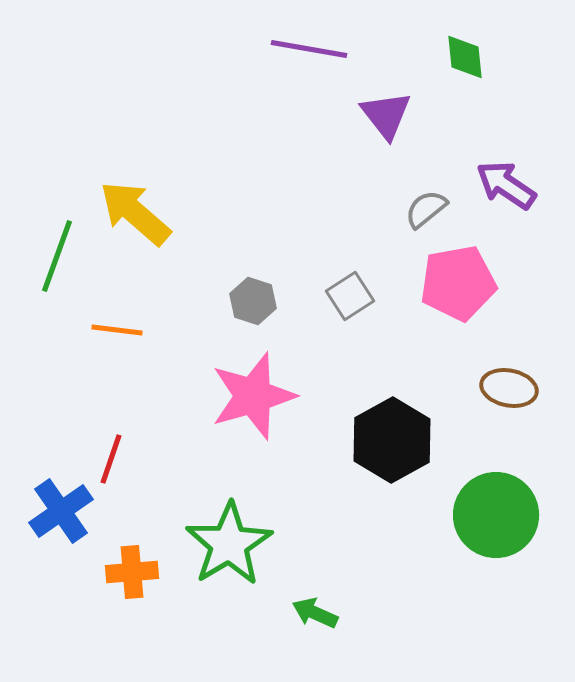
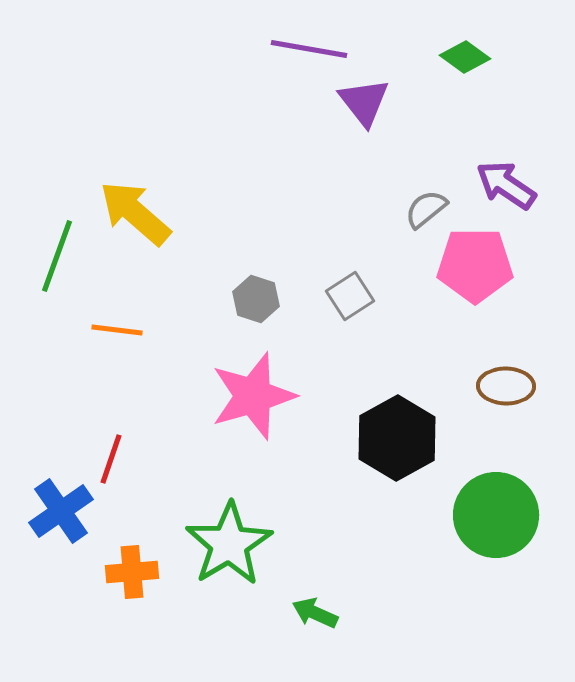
green diamond: rotated 48 degrees counterclockwise
purple triangle: moved 22 px left, 13 px up
pink pentagon: moved 17 px right, 18 px up; rotated 10 degrees clockwise
gray hexagon: moved 3 px right, 2 px up
brown ellipse: moved 3 px left, 2 px up; rotated 10 degrees counterclockwise
black hexagon: moved 5 px right, 2 px up
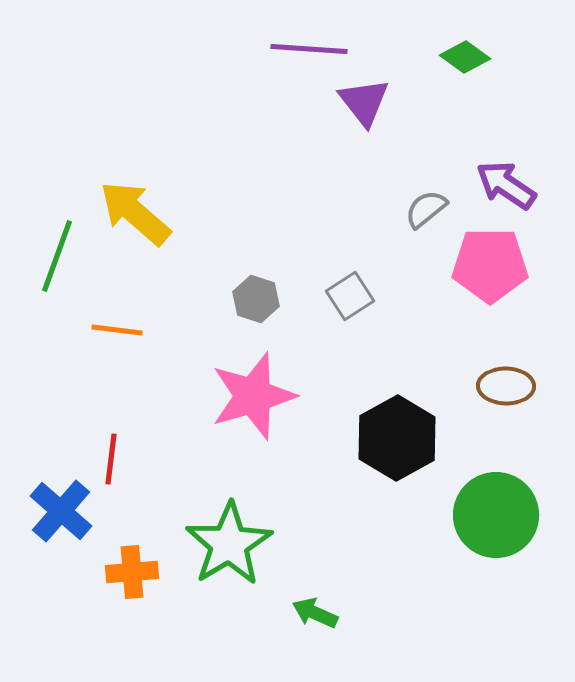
purple line: rotated 6 degrees counterclockwise
pink pentagon: moved 15 px right
red line: rotated 12 degrees counterclockwise
blue cross: rotated 14 degrees counterclockwise
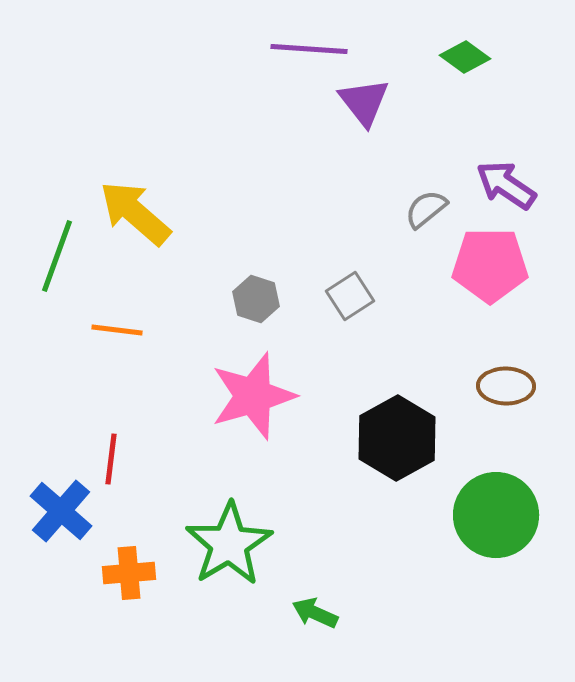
orange cross: moved 3 px left, 1 px down
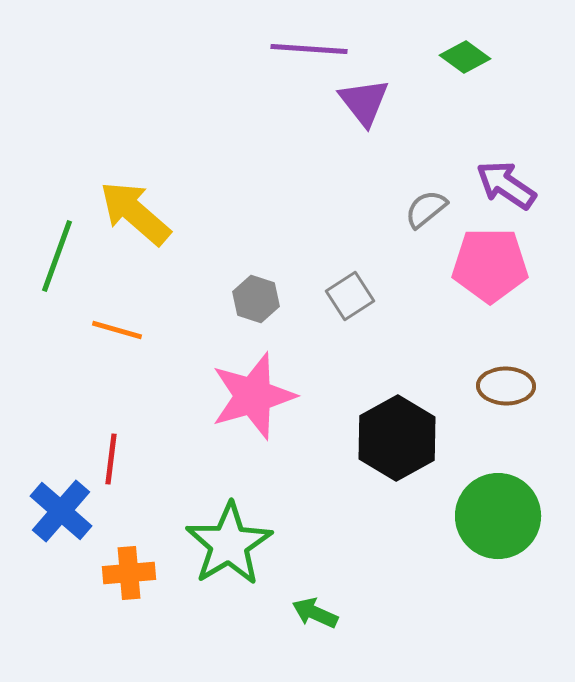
orange line: rotated 9 degrees clockwise
green circle: moved 2 px right, 1 px down
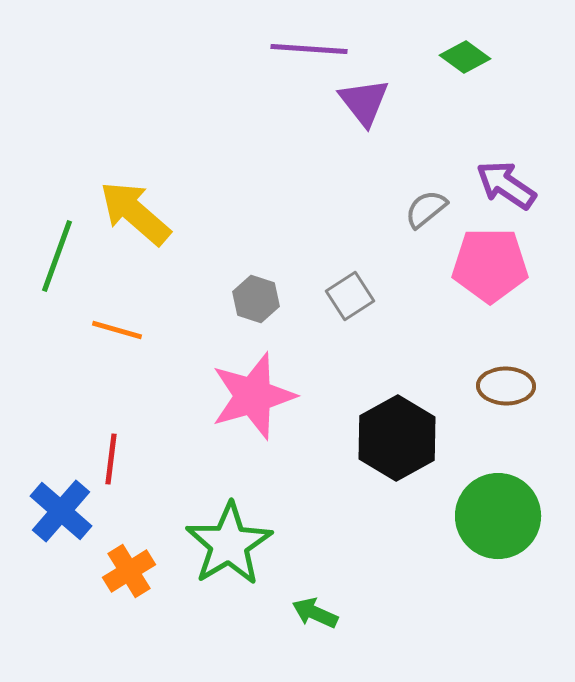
orange cross: moved 2 px up; rotated 27 degrees counterclockwise
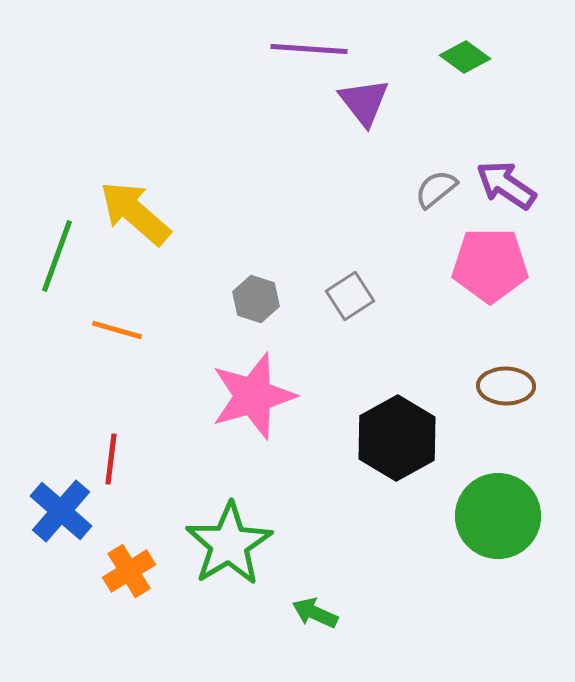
gray semicircle: moved 10 px right, 20 px up
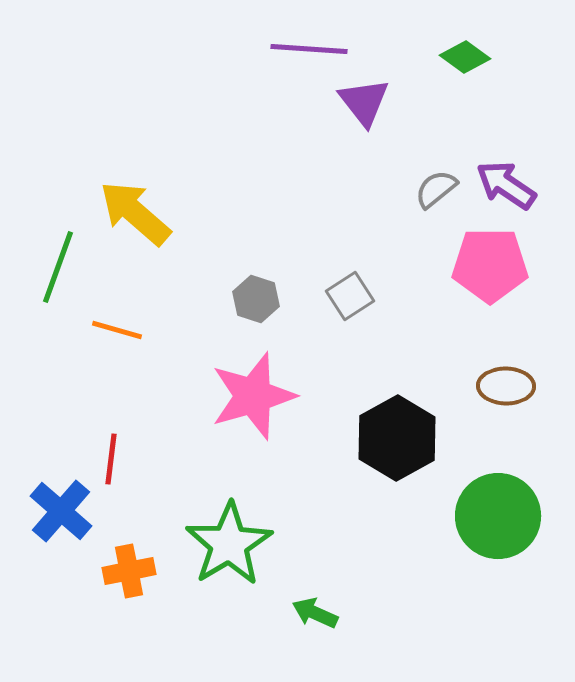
green line: moved 1 px right, 11 px down
orange cross: rotated 21 degrees clockwise
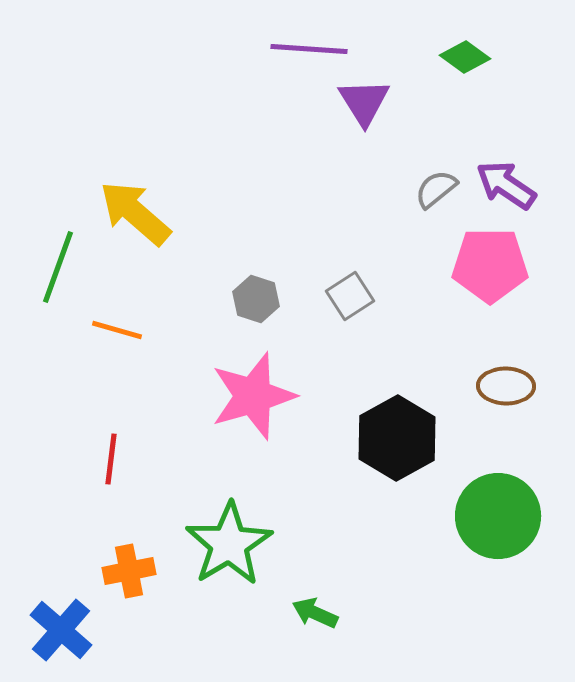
purple triangle: rotated 6 degrees clockwise
blue cross: moved 119 px down
